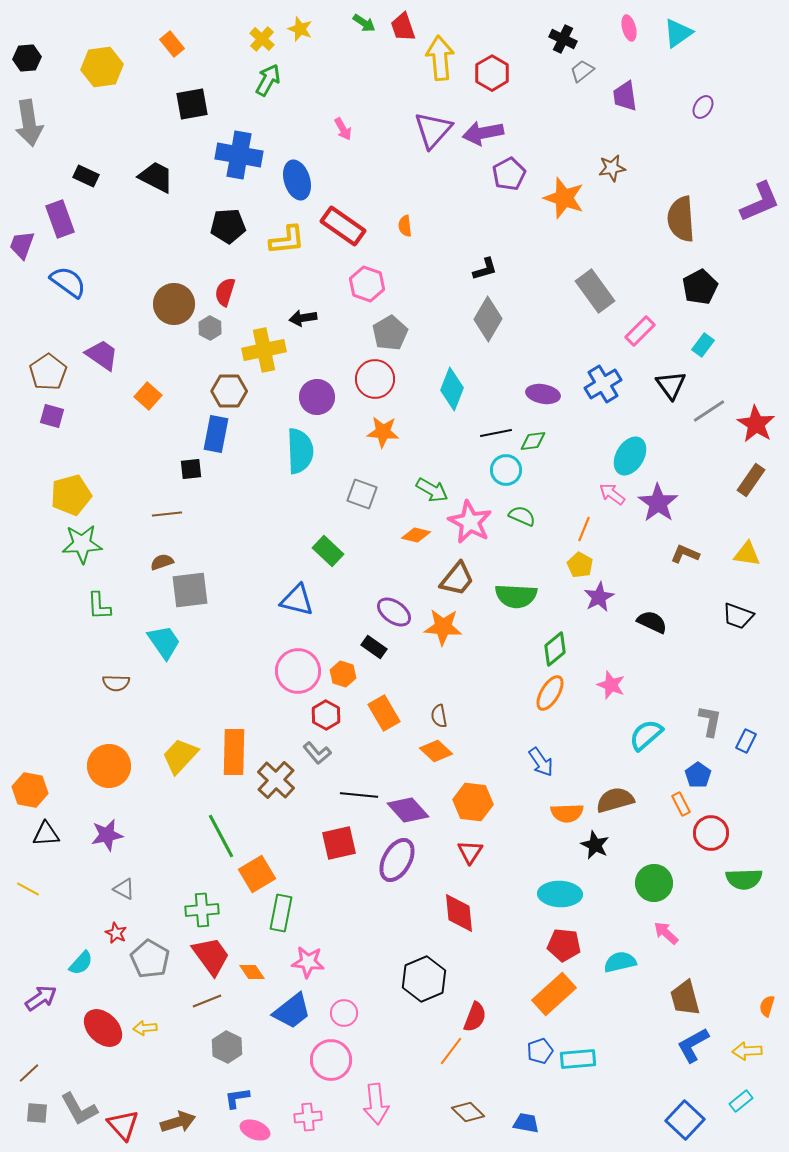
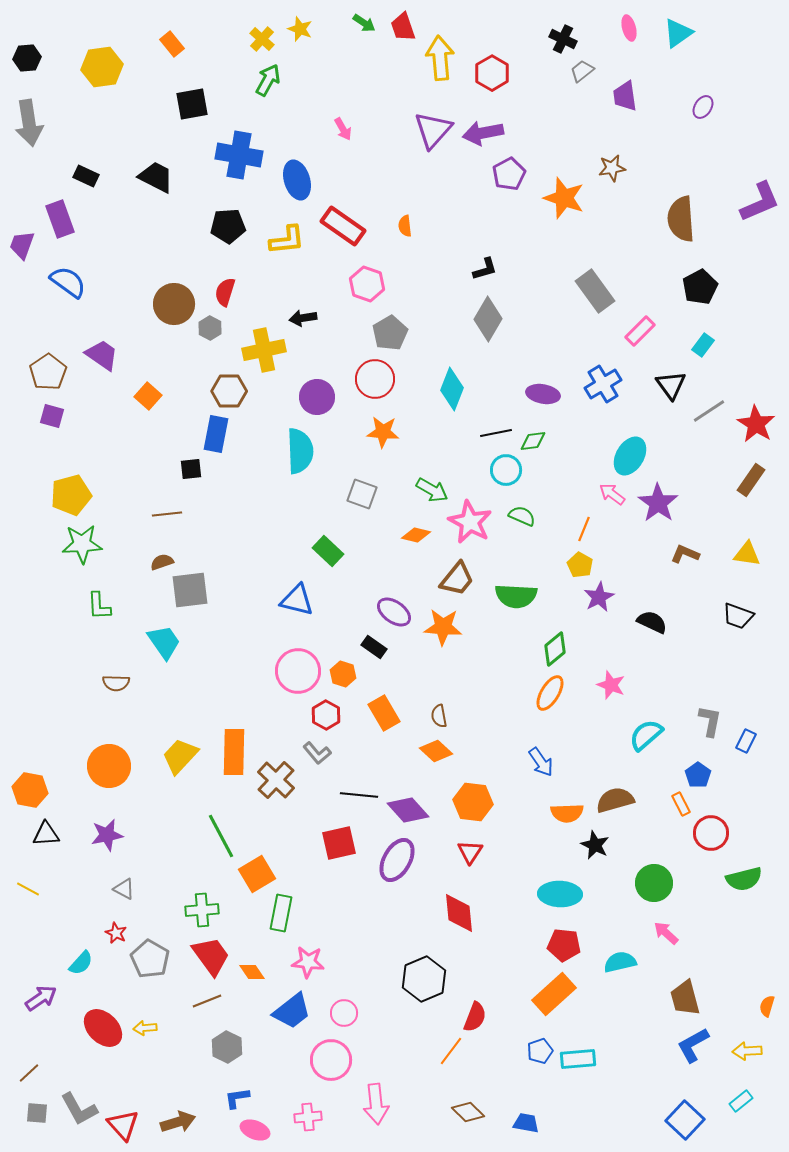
green semicircle at (744, 879): rotated 12 degrees counterclockwise
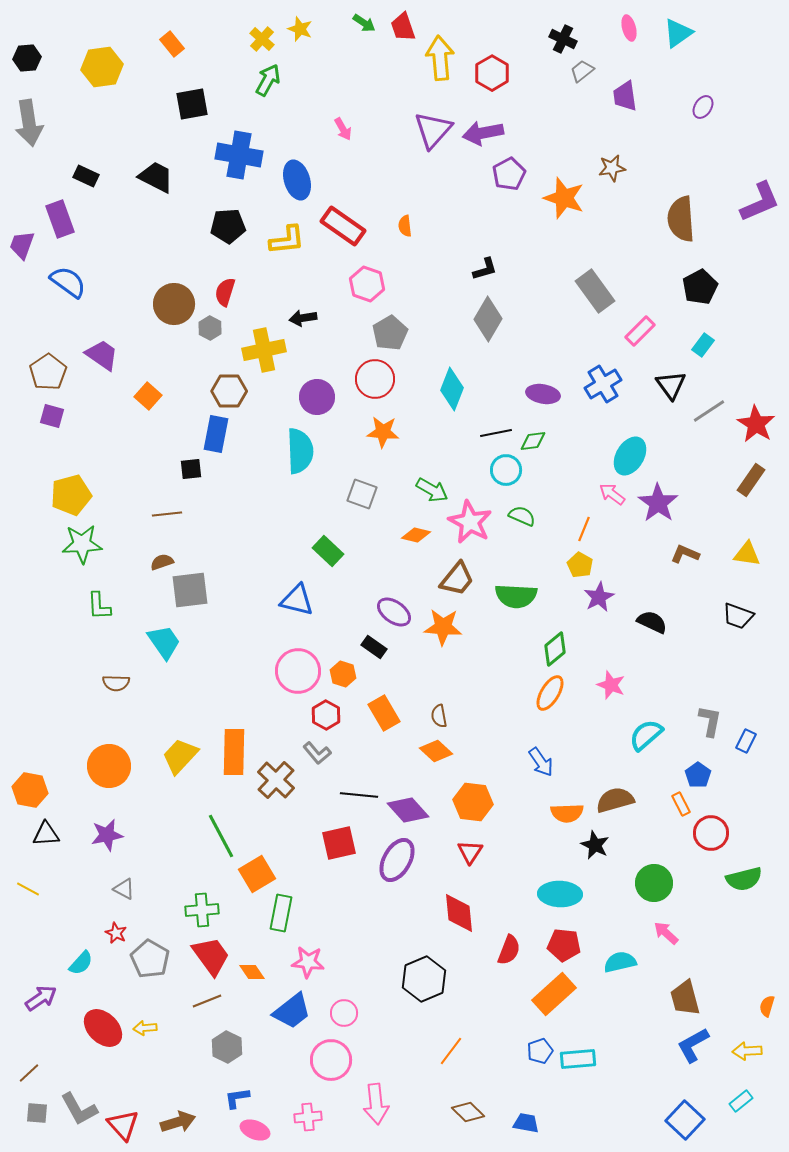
red semicircle at (475, 1017): moved 34 px right, 67 px up
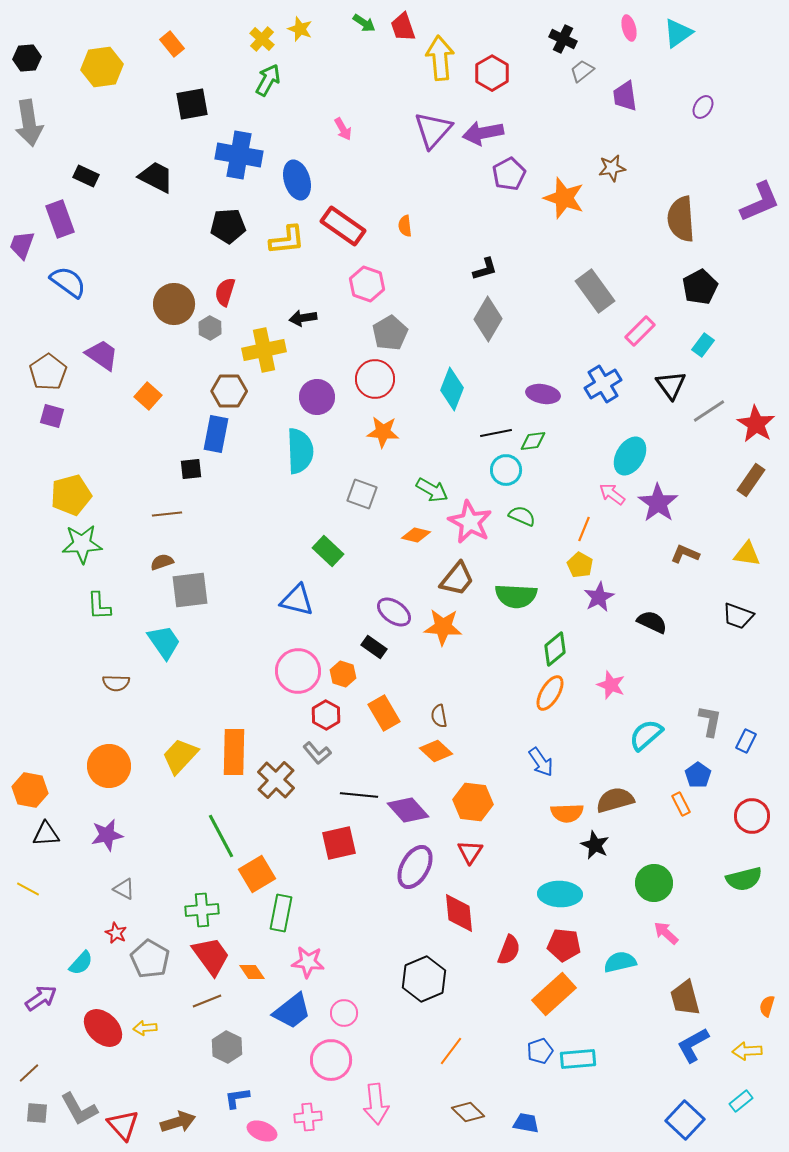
red circle at (711, 833): moved 41 px right, 17 px up
purple ellipse at (397, 860): moved 18 px right, 7 px down
pink ellipse at (255, 1130): moved 7 px right, 1 px down
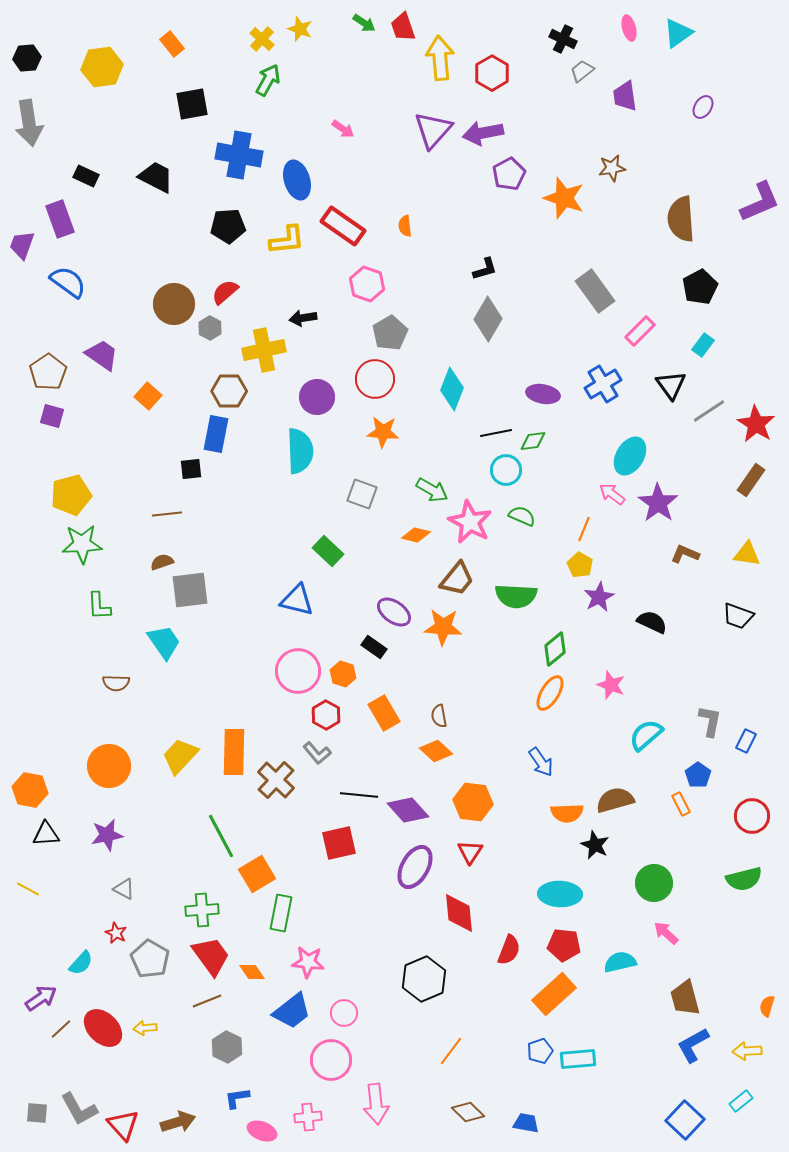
pink arrow at (343, 129): rotated 25 degrees counterclockwise
red semicircle at (225, 292): rotated 32 degrees clockwise
brown line at (29, 1073): moved 32 px right, 44 px up
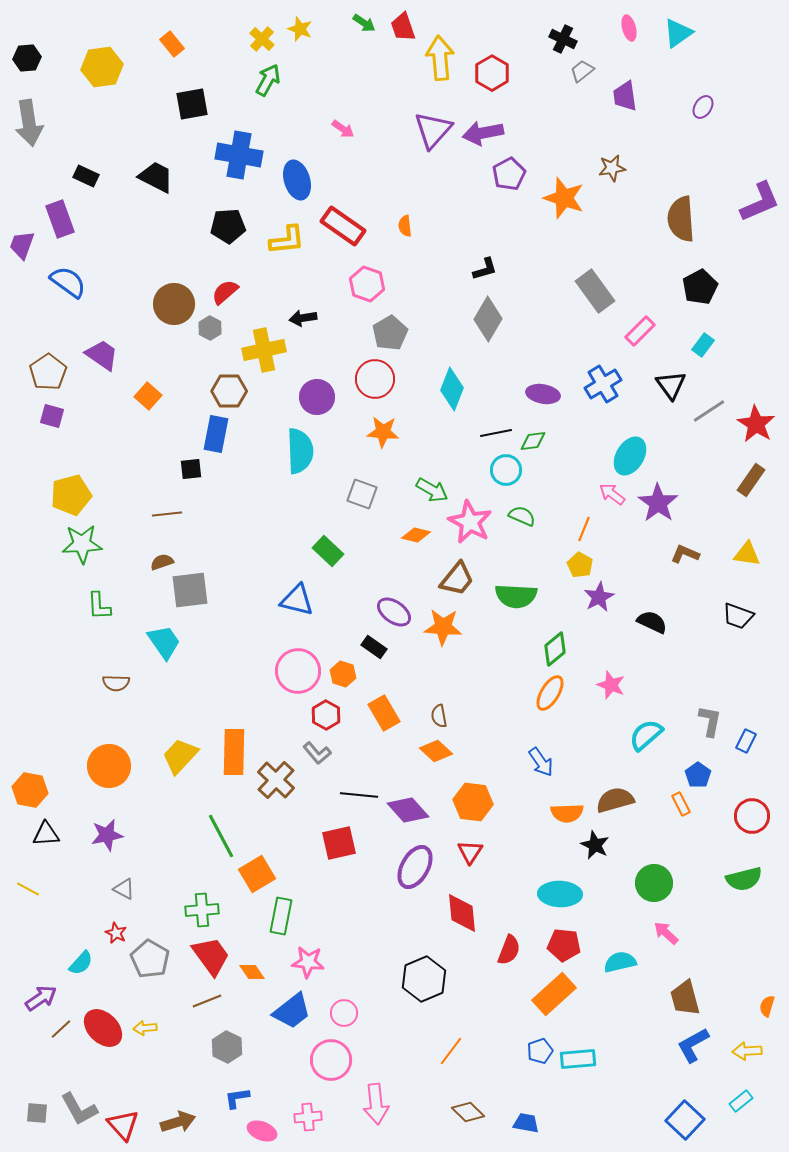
green rectangle at (281, 913): moved 3 px down
red diamond at (459, 913): moved 3 px right
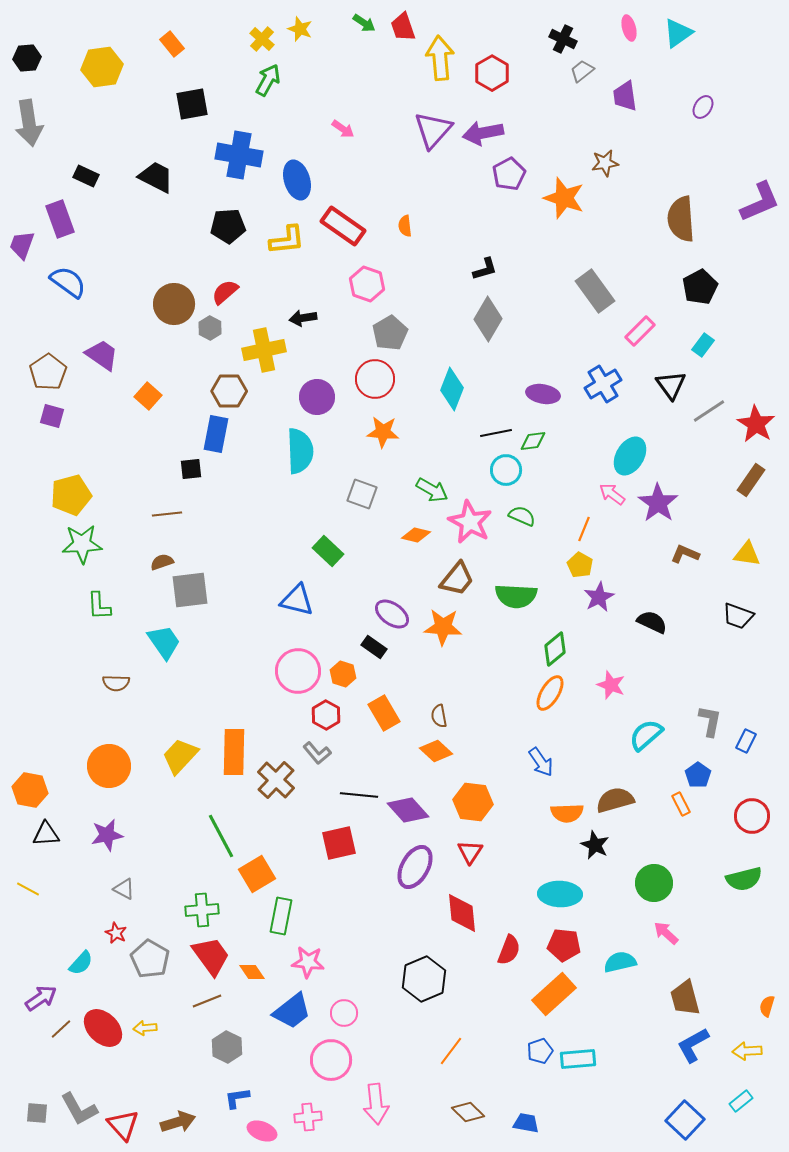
brown star at (612, 168): moved 7 px left, 5 px up
purple ellipse at (394, 612): moved 2 px left, 2 px down
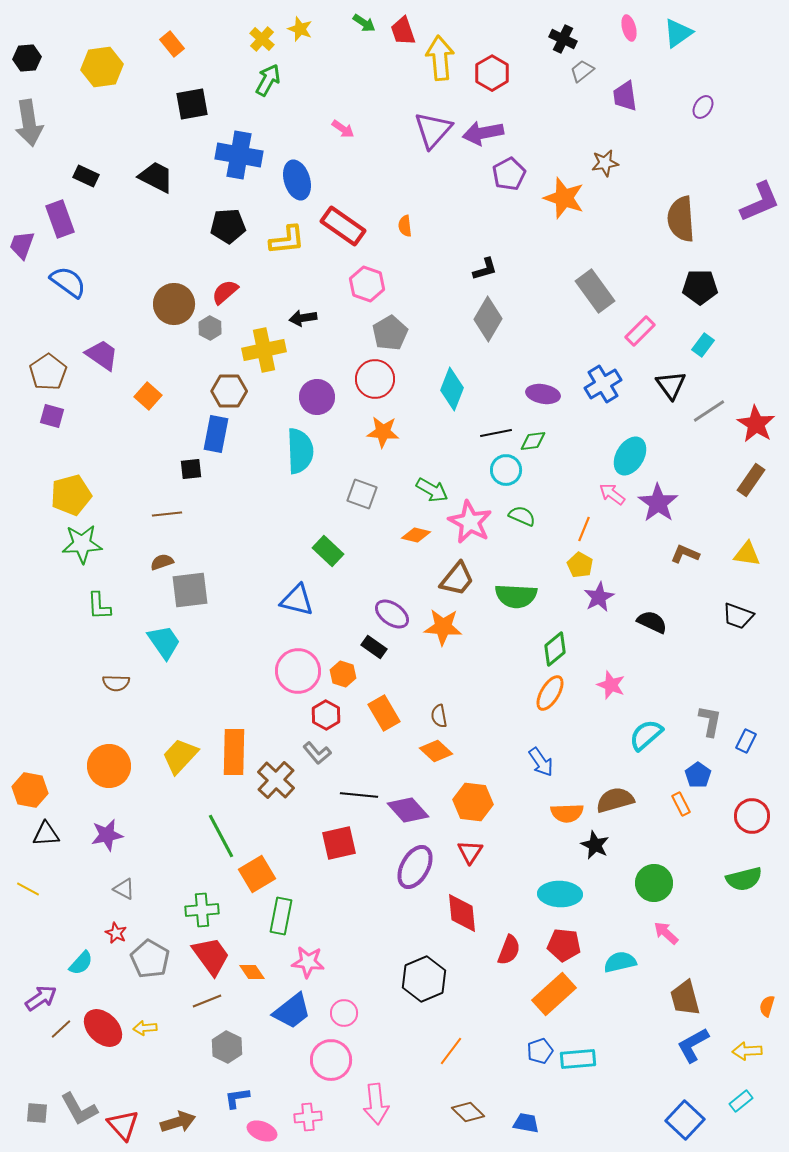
red trapezoid at (403, 27): moved 4 px down
black pentagon at (700, 287): rotated 28 degrees clockwise
